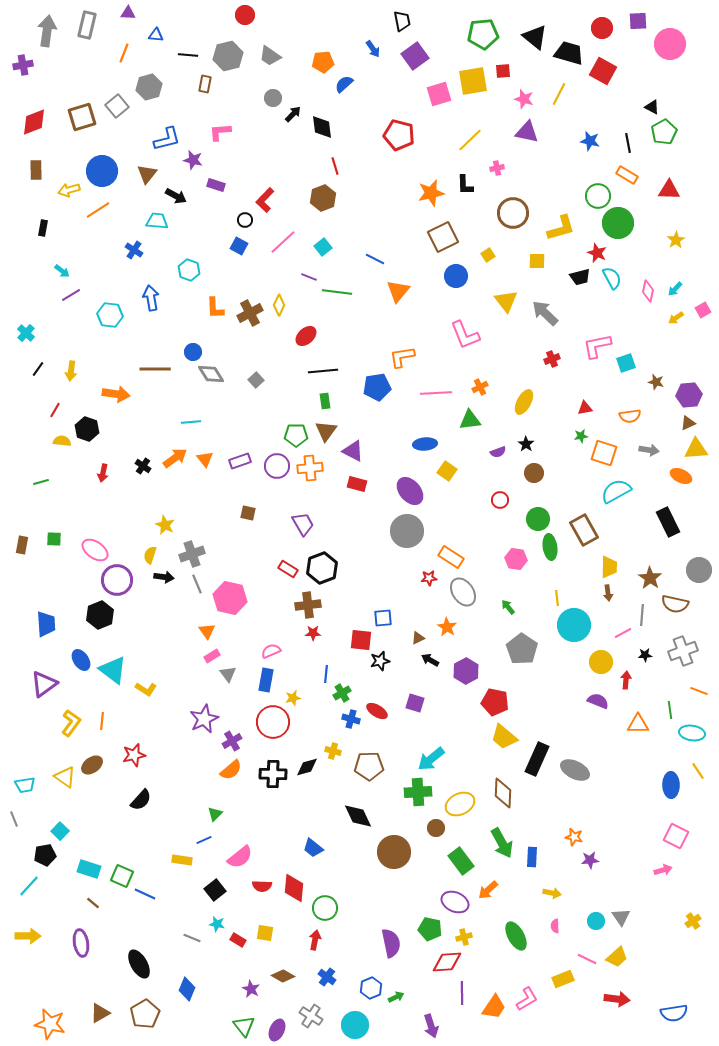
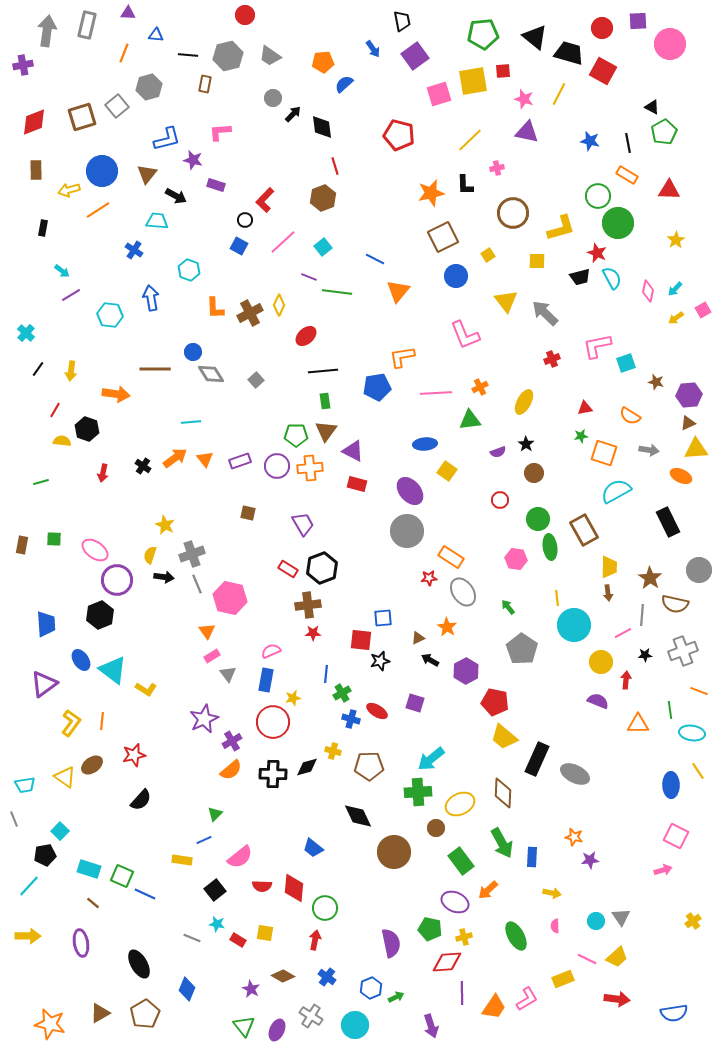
orange semicircle at (630, 416): rotated 40 degrees clockwise
gray ellipse at (575, 770): moved 4 px down
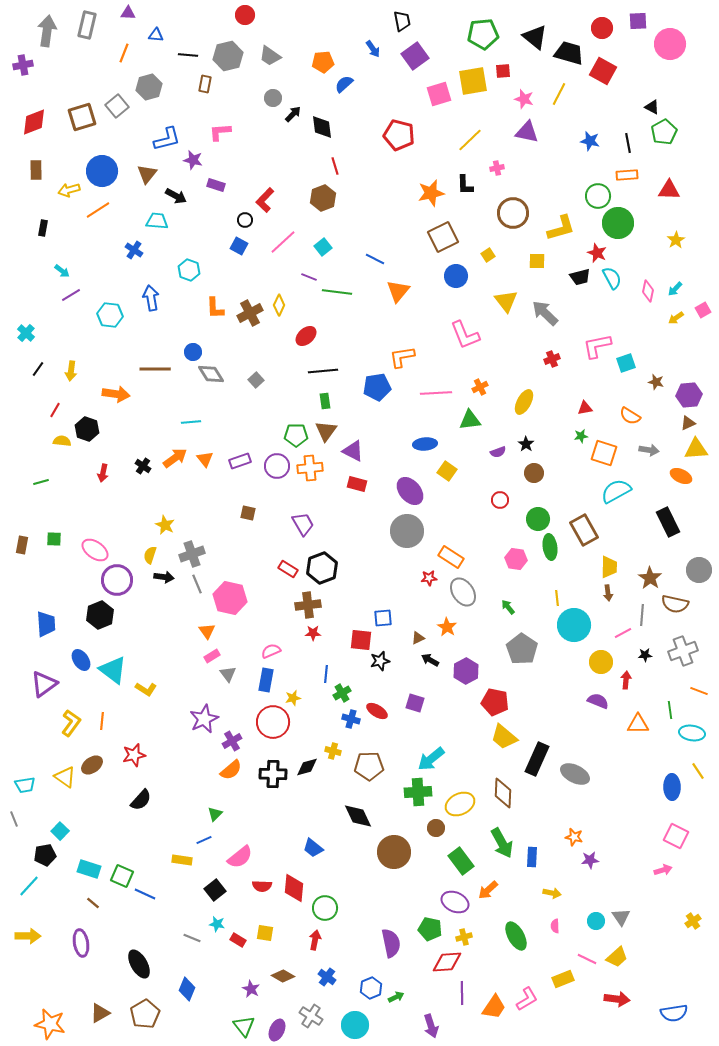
orange rectangle at (627, 175): rotated 35 degrees counterclockwise
blue ellipse at (671, 785): moved 1 px right, 2 px down
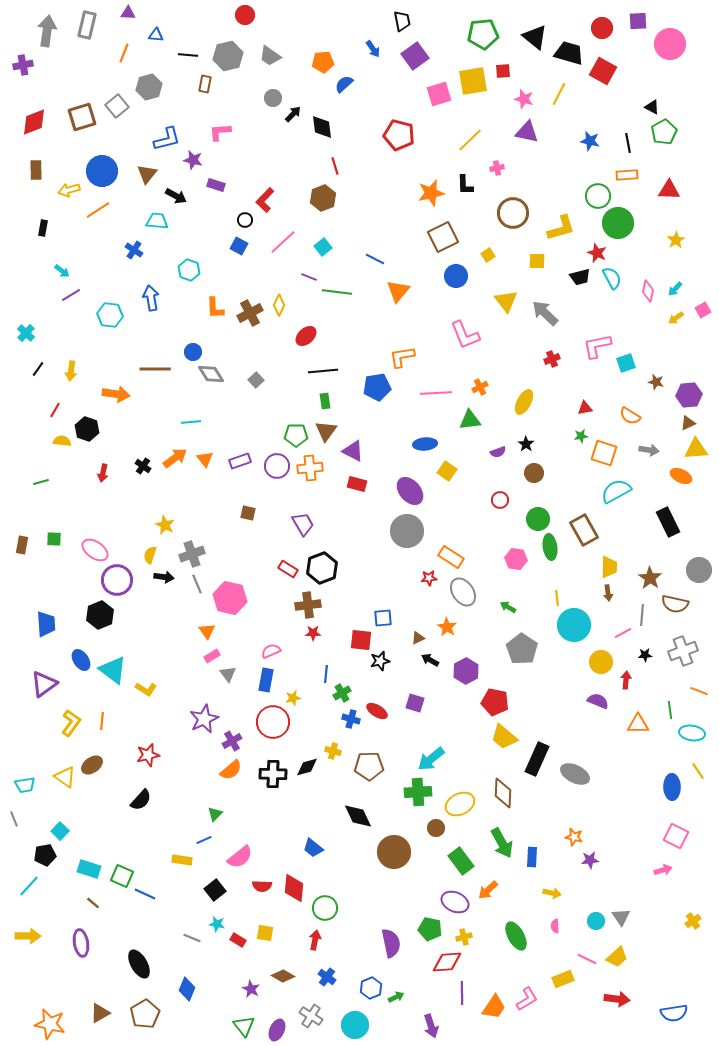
green arrow at (508, 607): rotated 21 degrees counterclockwise
red star at (134, 755): moved 14 px right
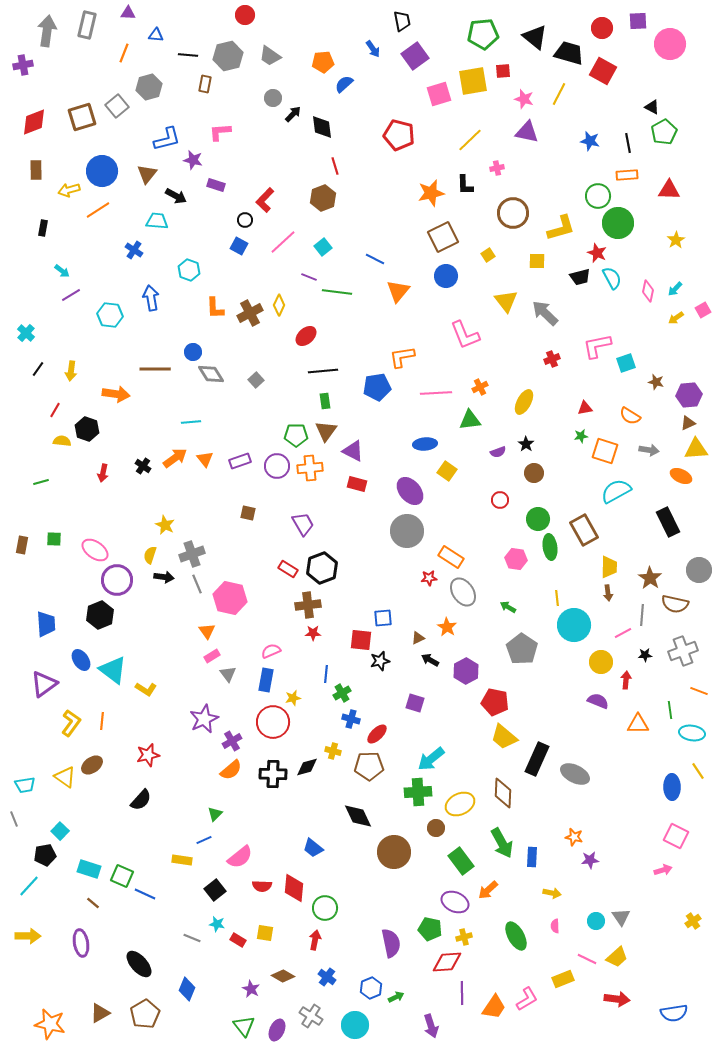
blue circle at (456, 276): moved 10 px left
orange square at (604, 453): moved 1 px right, 2 px up
red ellipse at (377, 711): moved 23 px down; rotated 75 degrees counterclockwise
black ellipse at (139, 964): rotated 12 degrees counterclockwise
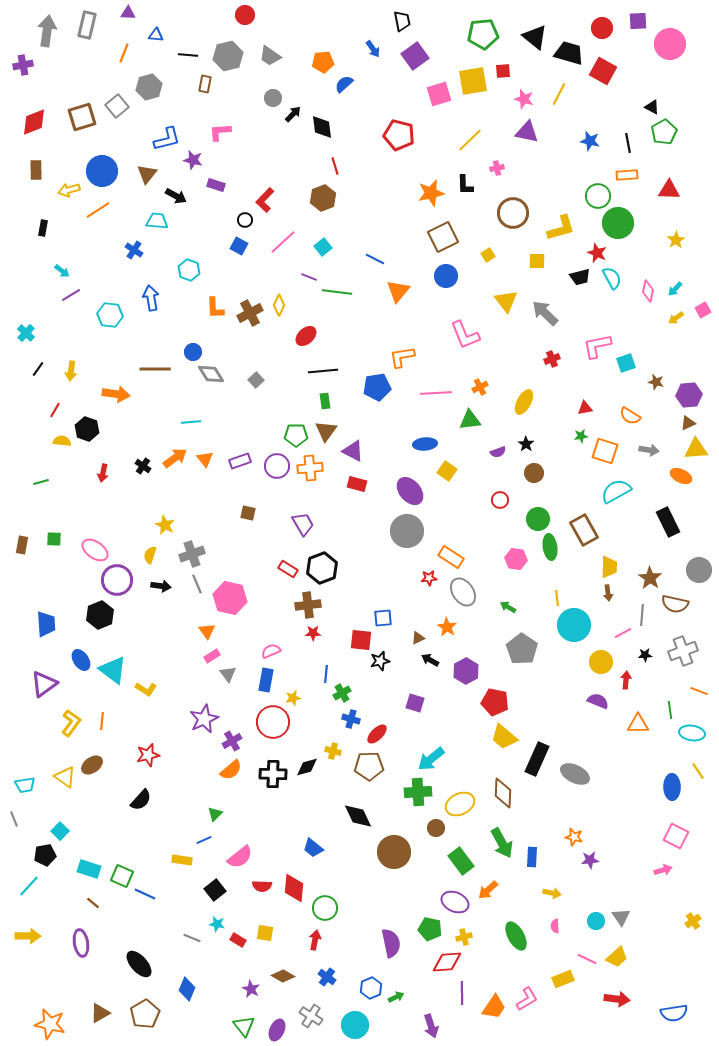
black arrow at (164, 577): moved 3 px left, 9 px down
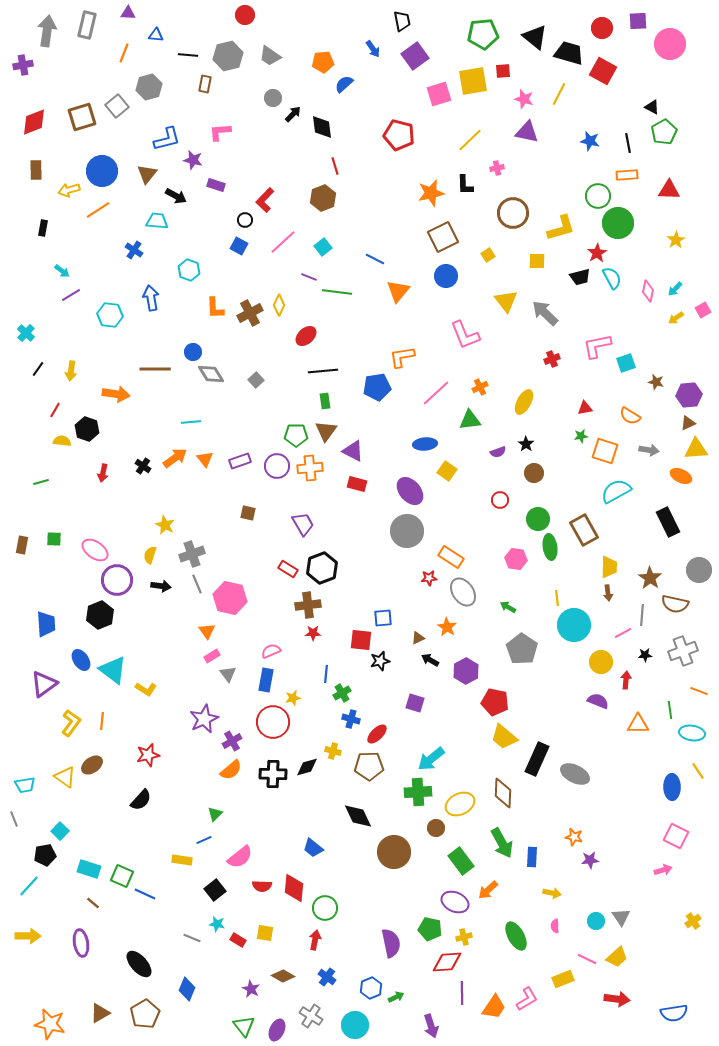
red star at (597, 253): rotated 18 degrees clockwise
pink line at (436, 393): rotated 40 degrees counterclockwise
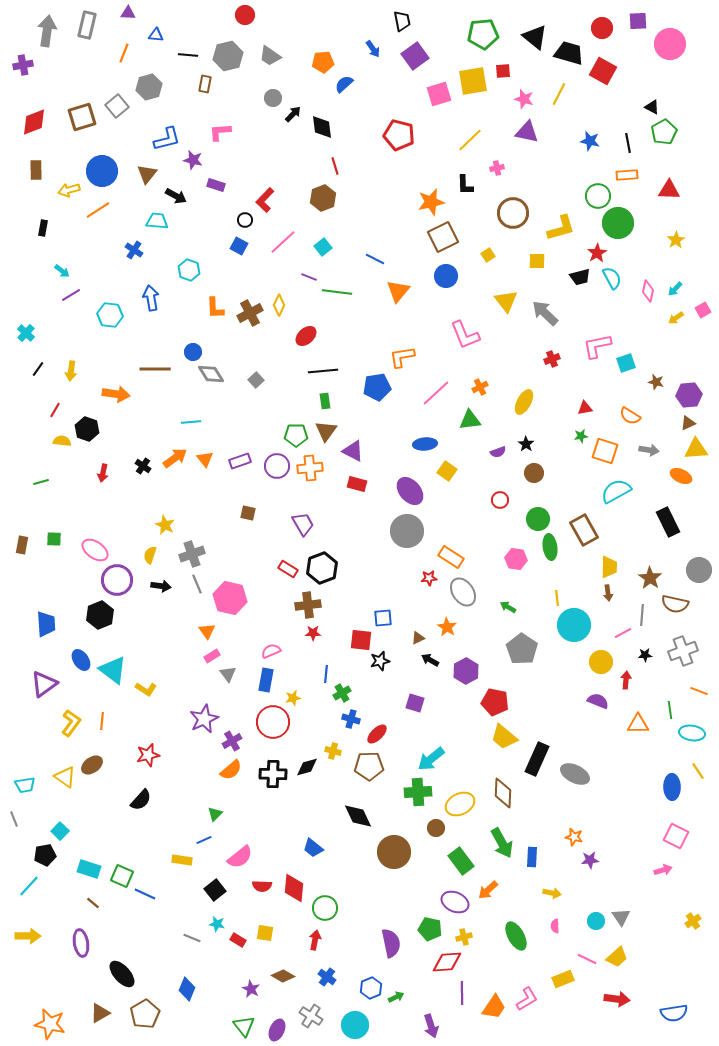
orange star at (431, 193): moved 9 px down
black ellipse at (139, 964): moved 17 px left, 10 px down
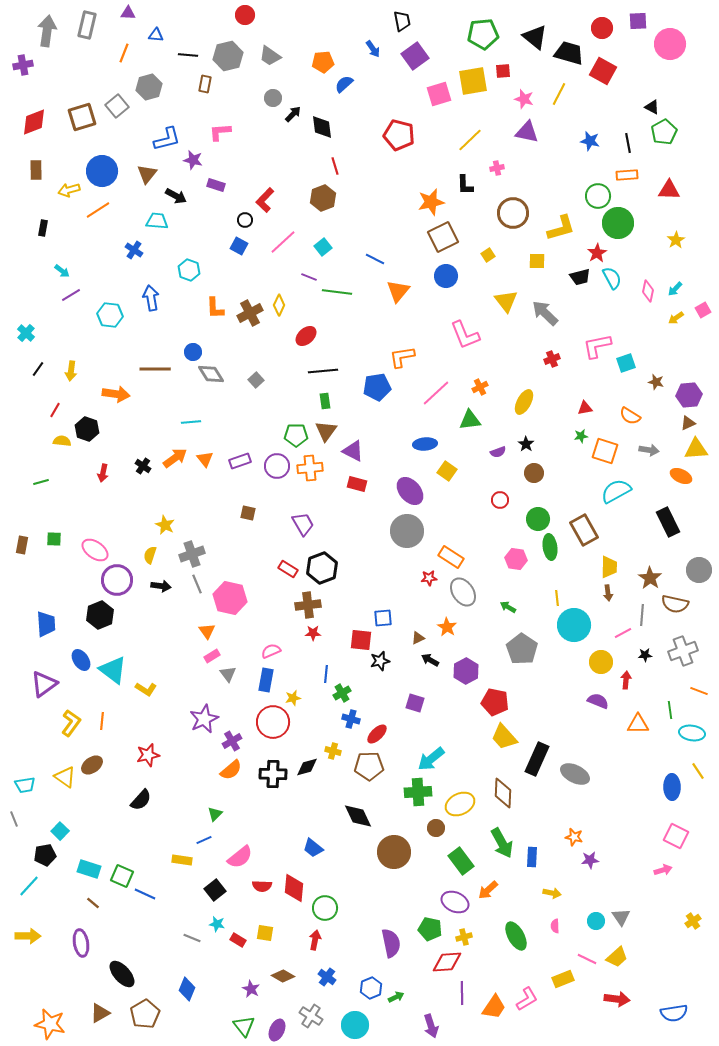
yellow trapezoid at (504, 737): rotated 8 degrees clockwise
